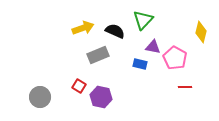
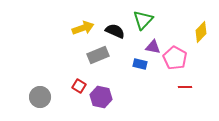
yellow diamond: rotated 30 degrees clockwise
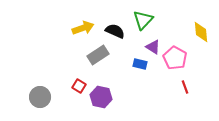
yellow diamond: rotated 50 degrees counterclockwise
purple triangle: rotated 21 degrees clockwise
gray rectangle: rotated 10 degrees counterclockwise
red line: rotated 72 degrees clockwise
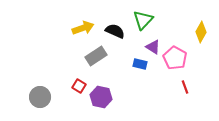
yellow diamond: rotated 35 degrees clockwise
gray rectangle: moved 2 px left, 1 px down
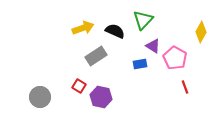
purple triangle: moved 1 px up
blue rectangle: rotated 24 degrees counterclockwise
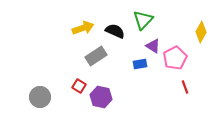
pink pentagon: rotated 15 degrees clockwise
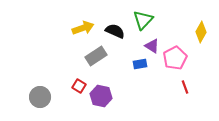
purple triangle: moved 1 px left
purple hexagon: moved 1 px up
